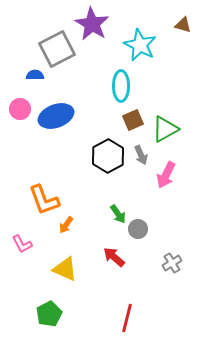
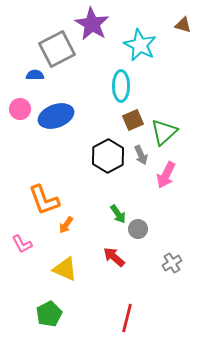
green triangle: moved 1 px left, 3 px down; rotated 12 degrees counterclockwise
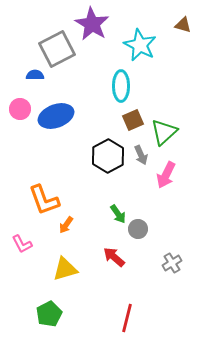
yellow triangle: rotated 40 degrees counterclockwise
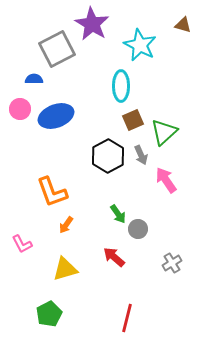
blue semicircle: moved 1 px left, 4 px down
pink arrow: moved 5 px down; rotated 120 degrees clockwise
orange L-shape: moved 8 px right, 8 px up
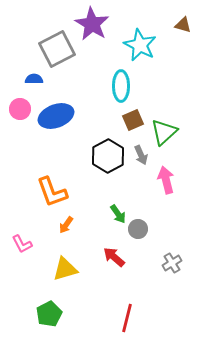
pink arrow: rotated 20 degrees clockwise
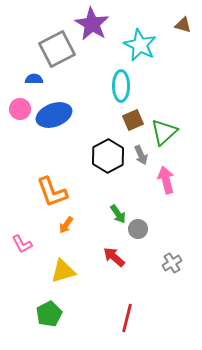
blue ellipse: moved 2 px left, 1 px up
yellow triangle: moved 2 px left, 2 px down
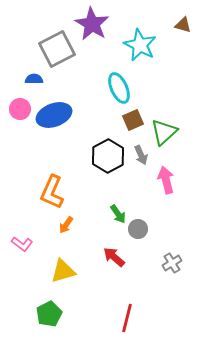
cyan ellipse: moved 2 px left, 2 px down; rotated 24 degrees counterclockwise
orange L-shape: rotated 44 degrees clockwise
pink L-shape: rotated 25 degrees counterclockwise
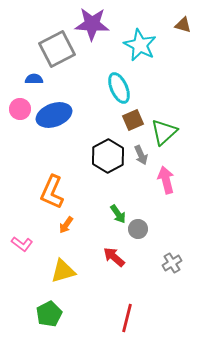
purple star: rotated 28 degrees counterclockwise
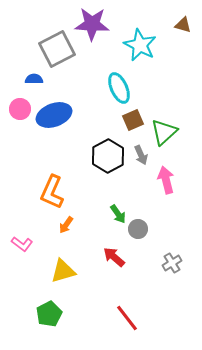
red line: rotated 52 degrees counterclockwise
